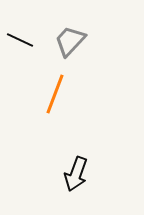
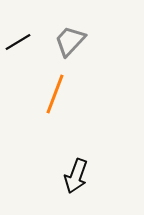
black line: moved 2 px left, 2 px down; rotated 56 degrees counterclockwise
black arrow: moved 2 px down
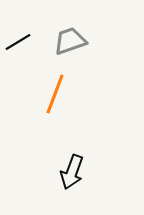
gray trapezoid: rotated 28 degrees clockwise
black arrow: moved 4 px left, 4 px up
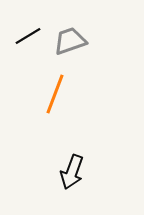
black line: moved 10 px right, 6 px up
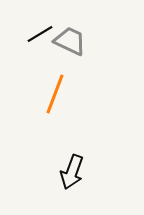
black line: moved 12 px right, 2 px up
gray trapezoid: rotated 44 degrees clockwise
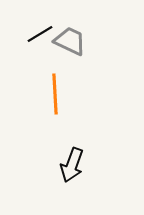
orange line: rotated 24 degrees counterclockwise
black arrow: moved 7 px up
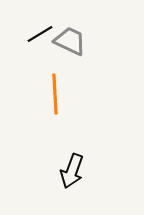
black arrow: moved 6 px down
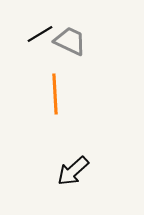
black arrow: moved 1 px right; rotated 28 degrees clockwise
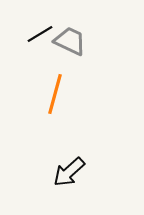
orange line: rotated 18 degrees clockwise
black arrow: moved 4 px left, 1 px down
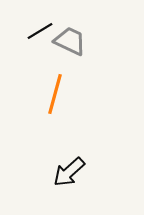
black line: moved 3 px up
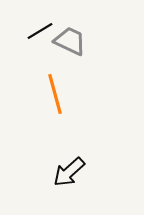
orange line: rotated 30 degrees counterclockwise
